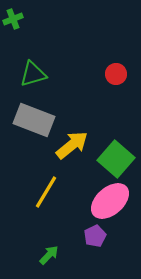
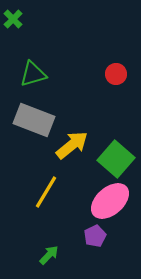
green cross: rotated 24 degrees counterclockwise
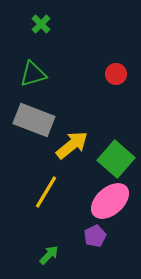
green cross: moved 28 px right, 5 px down
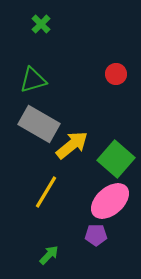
green triangle: moved 6 px down
gray rectangle: moved 5 px right, 4 px down; rotated 9 degrees clockwise
purple pentagon: moved 1 px right, 1 px up; rotated 25 degrees clockwise
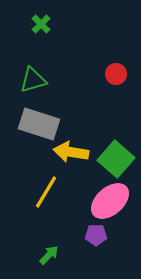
gray rectangle: rotated 12 degrees counterclockwise
yellow arrow: moved 1 px left, 7 px down; rotated 132 degrees counterclockwise
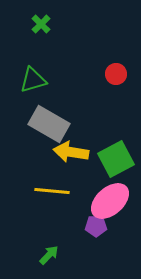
gray rectangle: moved 10 px right; rotated 12 degrees clockwise
green square: rotated 21 degrees clockwise
yellow line: moved 6 px right, 1 px up; rotated 64 degrees clockwise
purple pentagon: moved 9 px up
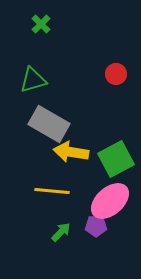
green arrow: moved 12 px right, 23 px up
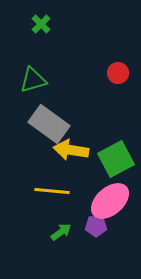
red circle: moved 2 px right, 1 px up
gray rectangle: rotated 6 degrees clockwise
yellow arrow: moved 2 px up
green arrow: rotated 10 degrees clockwise
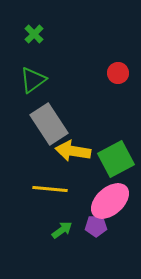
green cross: moved 7 px left, 10 px down
green triangle: rotated 20 degrees counterclockwise
gray rectangle: rotated 21 degrees clockwise
yellow arrow: moved 2 px right, 1 px down
yellow line: moved 2 px left, 2 px up
green arrow: moved 1 px right, 2 px up
